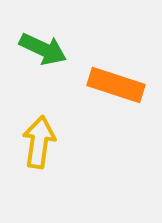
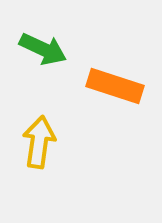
orange rectangle: moved 1 px left, 1 px down
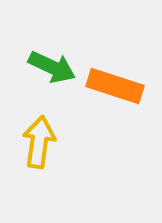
green arrow: moved 9 px right, 18 px down
